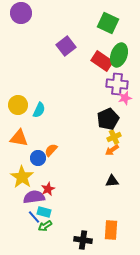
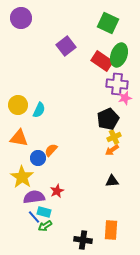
purple circle: moved 5 px down
red star: moved 9 px right, 2 px down
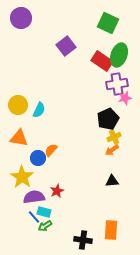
purple cross: rotated 15 degrees counterclockwise
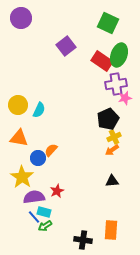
purple cross: moved 1 px left
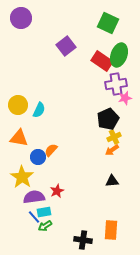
blue circle: moved 1 px up
cyan rectangle: rotated 24 degrees counterclockwise
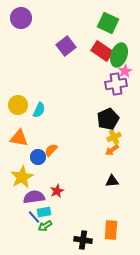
red rectangle: moved 10 px up
pink star: moved 27 px up; rotated 16 degrees counterclockwise
yellow star: rotated 10 degrees clockwise
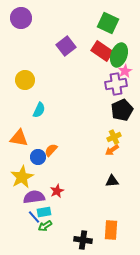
yellow circle: moved 7 px right, 25 px up
black pentagon: moved 14 px right, 9 px up
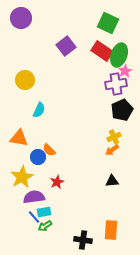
orange semicircle: moved 2 px left; rotated 88 degrees counterclockwise
red star: moved 9 px up
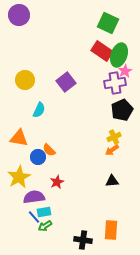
purple circle: moved 2 px left, 3 px up
purple square: moved 36 px down
purple cross: moved 1 px left, 1 px up
yellow star: moved 3 px left
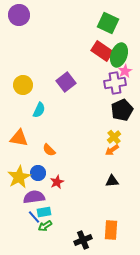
yellow circle: moved 2 px left, 5 px down
yellow cross: rotated 16 degrees counterclockwise
blue circle: moved 16 px down
black cross: rotated 30 degrees counterclockwise
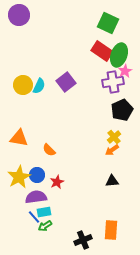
purple cross: moved 2 px left, 1 px up
cyan semicircle: moved 24 px up
blue circle: moved 1 px left, 2 px down
purple semicircle: moved 2 px right
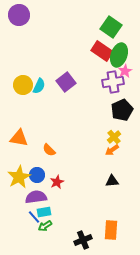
green square: moved 3 px right, 4 px down; rotated 10 degrees clockwise
